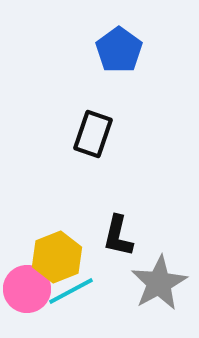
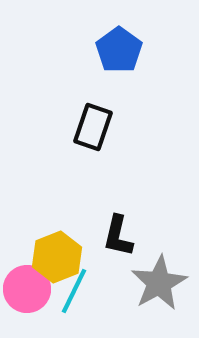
black rectangle: moved 7 px up
cyan line: moved 3 px right; rotated 36 degrees counterclockwise
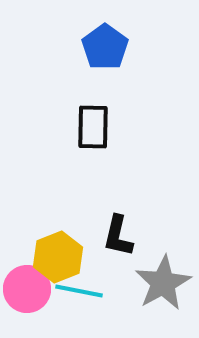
blue pentagon: moved 14 px left, 3 px up
black rectangle: rotated 18 degrees counterclockwise
yellow hexagon: moved 1 px right
gray star: moved 4 px right
cyan line: moved 5 px right; rotated 75 degrees clockwise
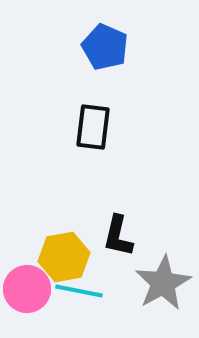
blue pentagon: rotated 12 degrees counterclockwise
black rectangle: rotated 6 degrees clockwise
yellow hexagon: moved 6 px right; rotated 12 degrees clockwise
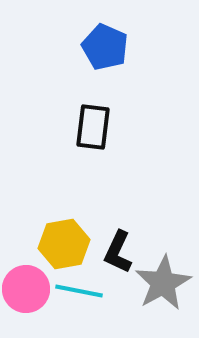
black L-shape: moved 16 px down; rotated 12 degrees clockwise
yellow hexagon: moved 13 px up
pink circle: moved 1 px left
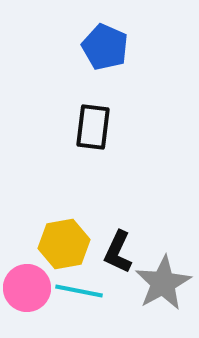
pink circle: moved 1 px right, 1 px up
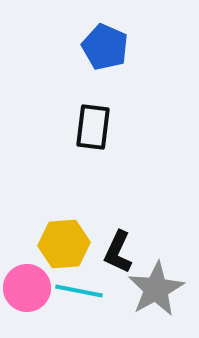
yellow hexagon: rotated 6 degrees clockwise
gray star: moved 7 px left, 6 px down
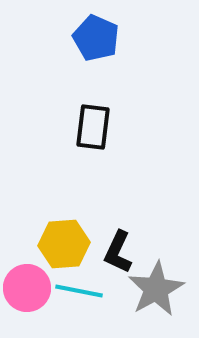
blue pentagon: moved 9 px left, 9 px up
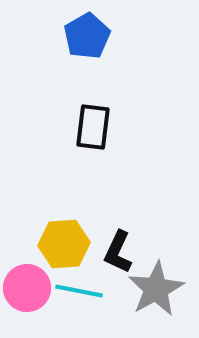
blue pentagon: moved 9 px left, 2 px up; rotated 18 degrees clockwise
